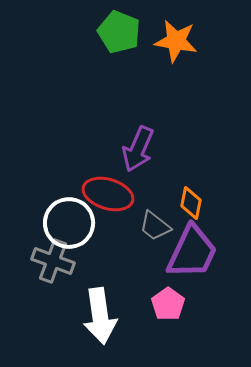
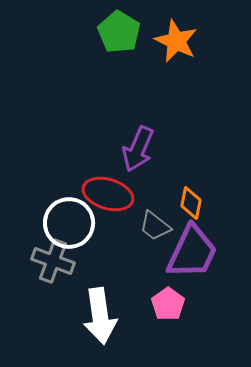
green pentagon: rotated 9 degrees clockwise
orange star: rotated 15 degrees clockwise
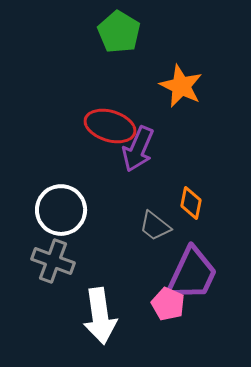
orange star: moved 5 px right, 45 px down
red ellipse: moved 2 px right, 68 px up
white circle: moved 8 px left, 13 px up
purple trapezoid: moved 22 px down
pink pentagon: rotated 12 degrees counterclockwise
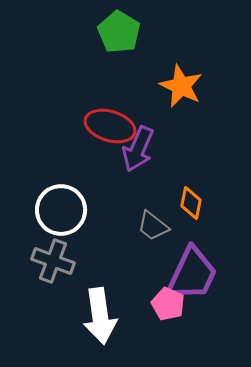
gray trapezoid: moved 2 px left
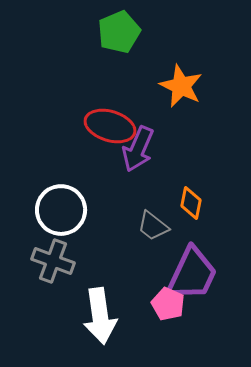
green pentagon: rotated 18 degrees clockwise
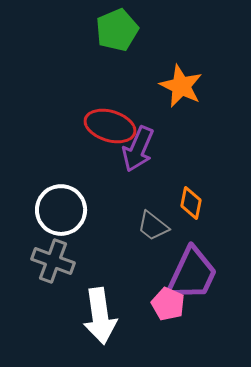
green pentagon: moved 2 px left, 2 px up
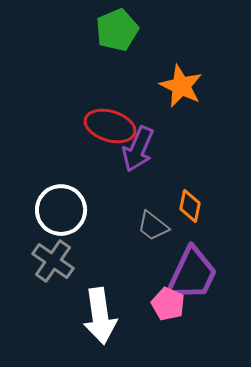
orange diamond: moved 1 px left, 3 px down
gray cross: rotated 15 degrees clockwise
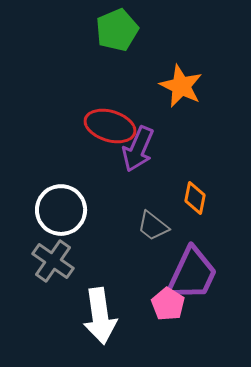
orange diamond: moved 5 px right, 8 px up
pink pentagon: rotated 8 degrees clockwise
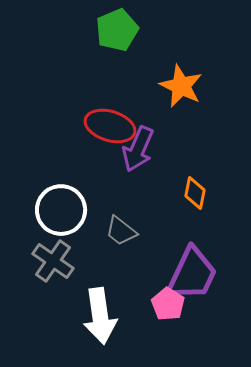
orange diamond: moved 5 px up
gray trapezoid: moved 32 px left, 5 px down
